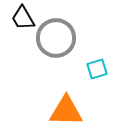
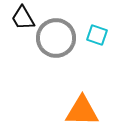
cyan square: moved 34 px up; rotated 35 degrees clockwise
orange triangle: moved 16 px right
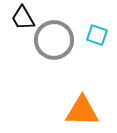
gray circle: moved 2 px left, 2 px down
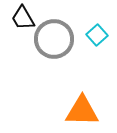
cyan square: rotated 30 degrees clockwise
gray circle: moved 1 px up
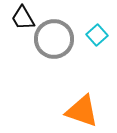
orange triangle: rotated 18 degrees clockwise
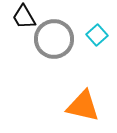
black trapezoid: moved 1 px right, 1 px up
orange triangle: moved 1 px right, 5 px up; rotated 6 degrees counterclockwise
